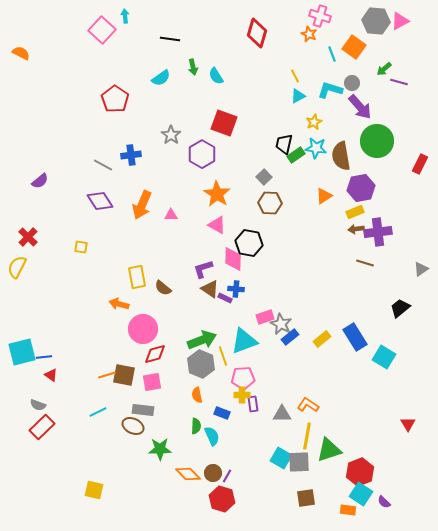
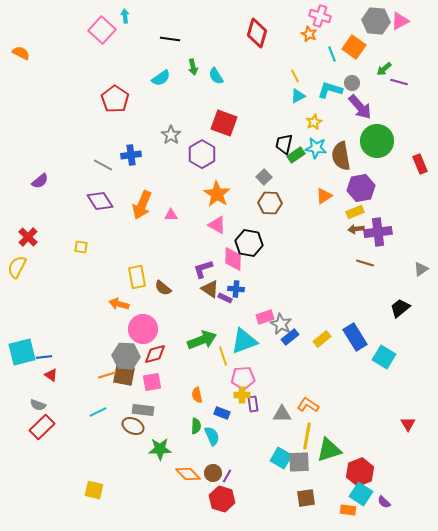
red rectangle at (420, 164): rotated 48 degrees counterclockwise
gray hexagon at (201, 364): moved 75 px left, 8 px up; rotated 20 degrees counterclockwise
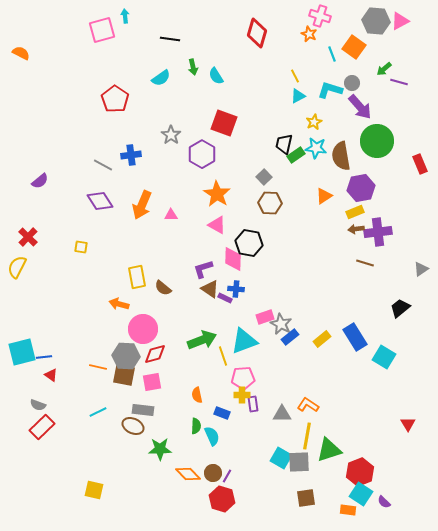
pink square at (102, 30): rotated 32 degrees clockwise
orange line at (107, 375): moved 9 px left, 8 px up; rotated 30 degrees clockwise
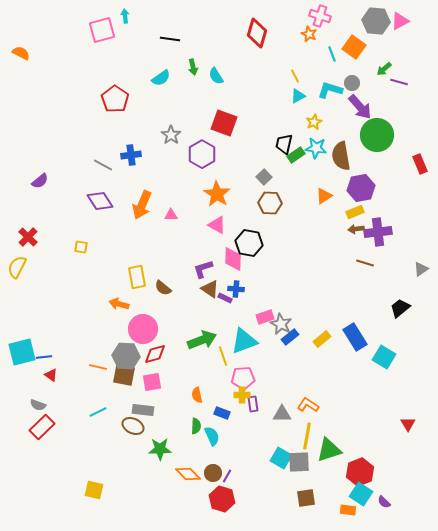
green circle at (377, 141): moved 6 px up
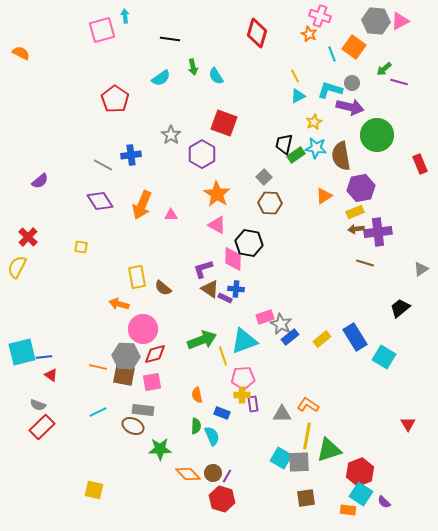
purple arrow at (360, 107): moved 10 px left; rotated 36 degrees counterclockwise
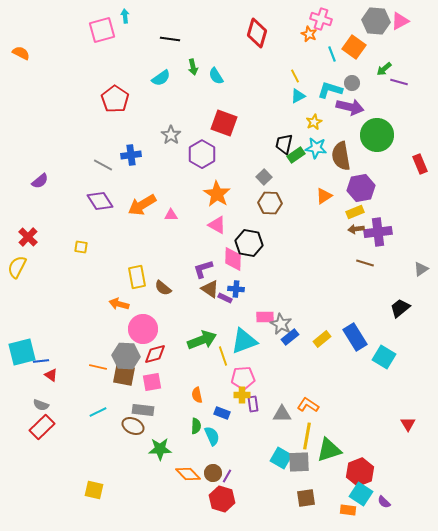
pink cross at (320, 16): moved 1 px right, 3 px down
orange arrow at (142, 205): rotated 36 degrees clockwise
pink rectangle at (265, 317): rotated 18 degrees clockwise
blue line at (44, 357): moved 3 px left, 4 px down
gray semicircle at (38, 405): moved 3 px right
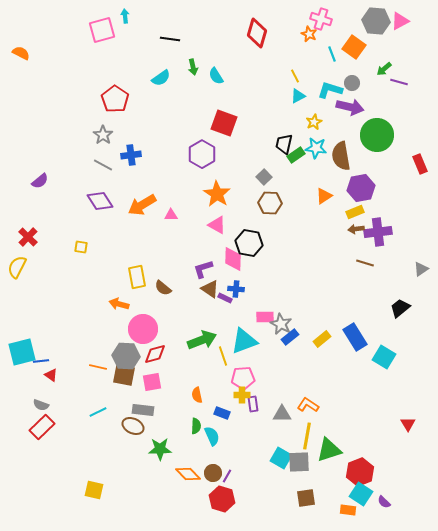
gray star at (171, 135): moved 68 px left
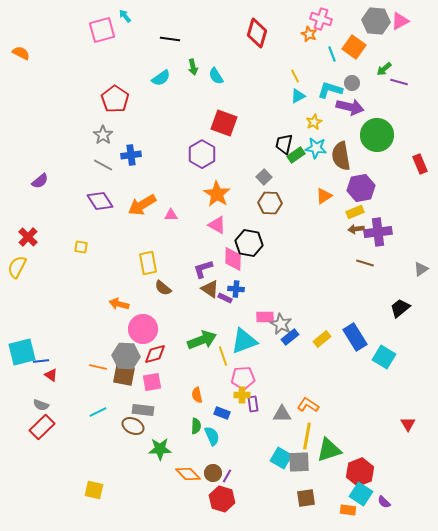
cyan arrow at (125, 16): rotated 32 degrees counterclockwise
yellow rectangle at (137, 277): moved 11 px right, 14 px up
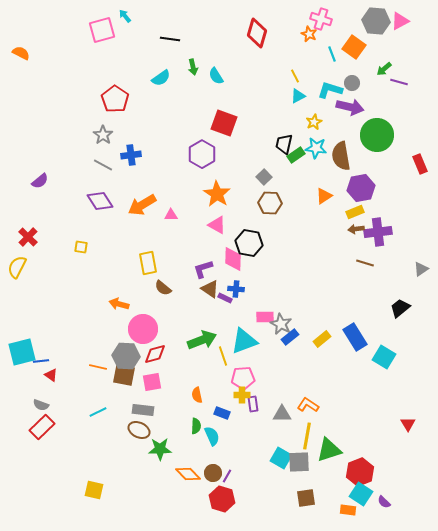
brown ellipse at (133, 426): moved 6 px right, 4 px down
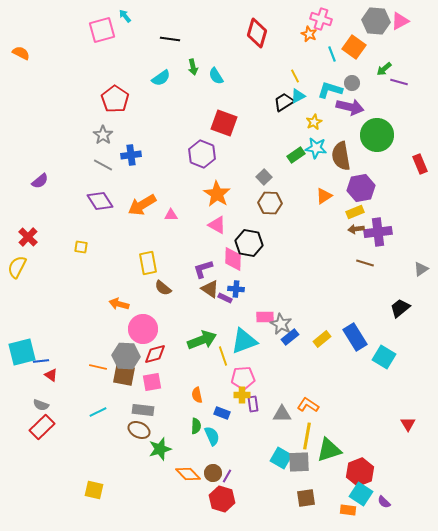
black trapezoid at (284, 144): moved 42 px up; rotated 45 degrees clockwise
purple hexagon at (202, 154): rotated 8 degrees counterclockwise
green star at (160, 449): rotated 15 degrees counterclockwise
